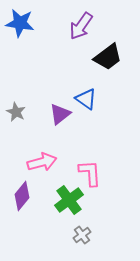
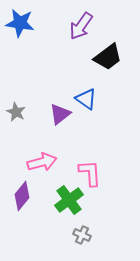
gray cross: rotated 30 degrees counterclockwise
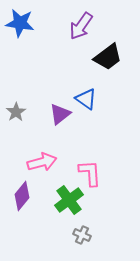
gray star: rotated 12 degrees clockwise
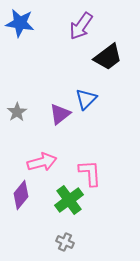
blue triangle: rotated 40 degrees clockwise
gray star: moved 1 px right
purple diamond: moved 1 px left, 1 px up
gray cross: moved 17 px left, 7 px down
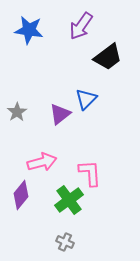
blue star: moved 9 px right, 7 px down
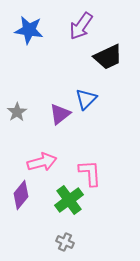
black trapezoid: rotated 12 degrees clockwise
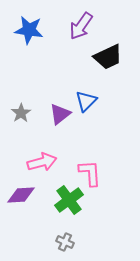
blue triangle: moved 2 px down
gray star: moved 4 px right, 1 px down
purple diamond: rotated 48 degrees clockwise
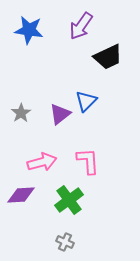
pink L-shape: moved 2 px left, 12 px up
